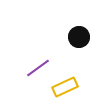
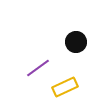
black circle: moved 3 px left, 5 px down
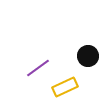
black circle: moved 12 px right, 14 px down
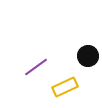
purple line: moved 2 px left, 1 px up
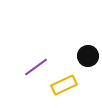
yellow rectangle: moved 1 px left, 2 px up
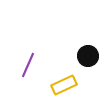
purple line: moved 8 px left, 2 px up; rotated 30 degrees counterclockwise
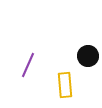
yellow rectangle: moved 1 px right; rotated 70 degrees counterclockwise
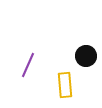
black circle: moved 2 px left
